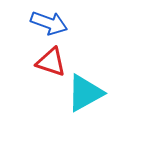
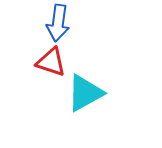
blue arrow: moved 9 px right; rotated 78 degrees clockwise
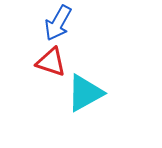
blue arrow: rotated 21 degrees clockwise
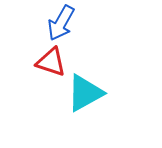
blue arrow: moved 3 px right
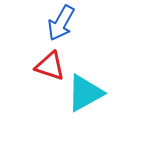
red triangle: moved 1 px left, 4 px down
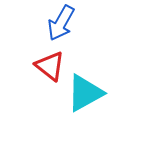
red triangle: rotated 20 degrees clockwise
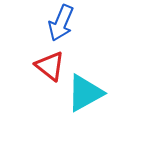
blue arrow: rotated 6 degrees counterclockwise
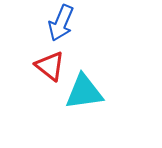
cyan triangle: moved 1 px left, 1 px up; rotated 21 degrees clockwise
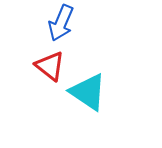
cyan triangle: moved 4 px right; rotated 42 degrees clockwise
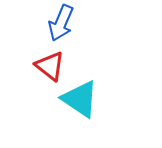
cyan triangle: moved 8 px left, 7 px down
